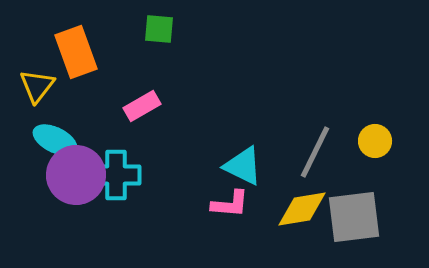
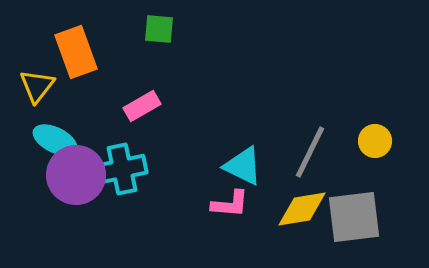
gray line: moved 5 px left
cyan cross: moved 6 px right, 6 px up; rotated 12 degrees counterclockwise
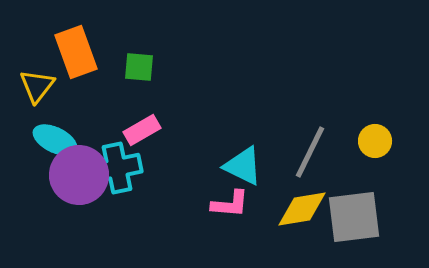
green square: moved 20 px left, 38 px down
pink rectangle: moved 24 px down
cyan cross: moved 5 px left, 1 px up
purple circle: moved 3 px right
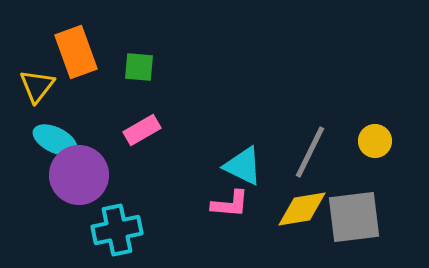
cyan cross: moved 62 px down
